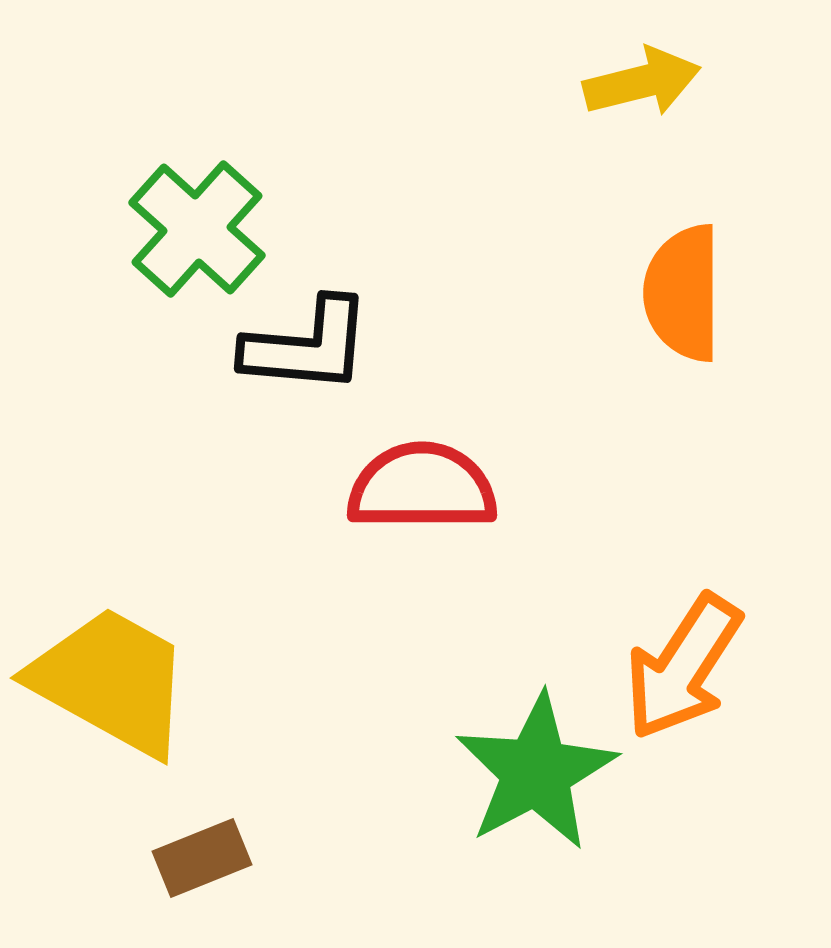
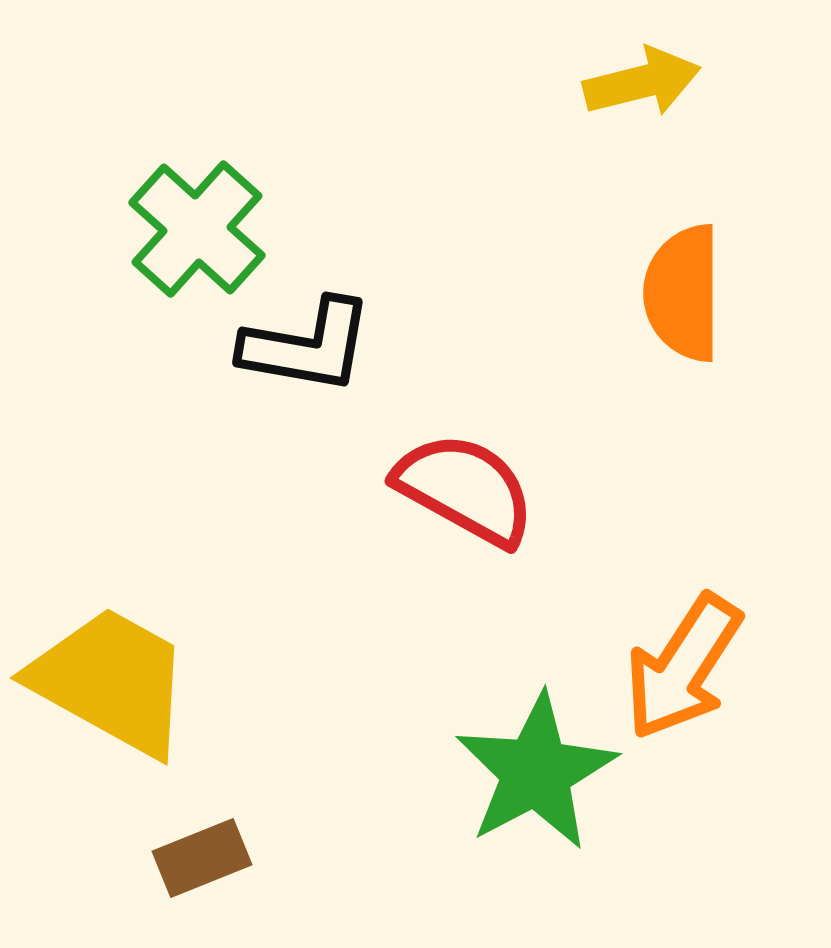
black L-shape: rotated 5 degrees clockwise
red semicircle: moved 43 px right, 2 px down; rotated 29 degrees clockwise
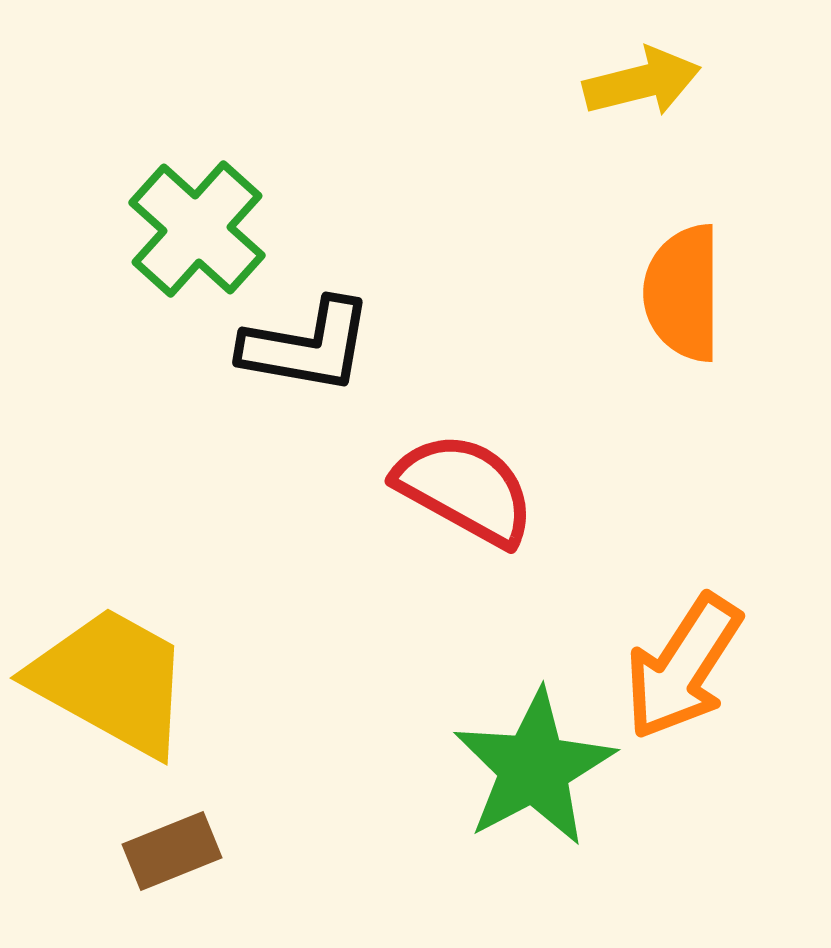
green star: moved 2 px left, 4 px up
brown rectangle: moved 30 px left, 7 px up
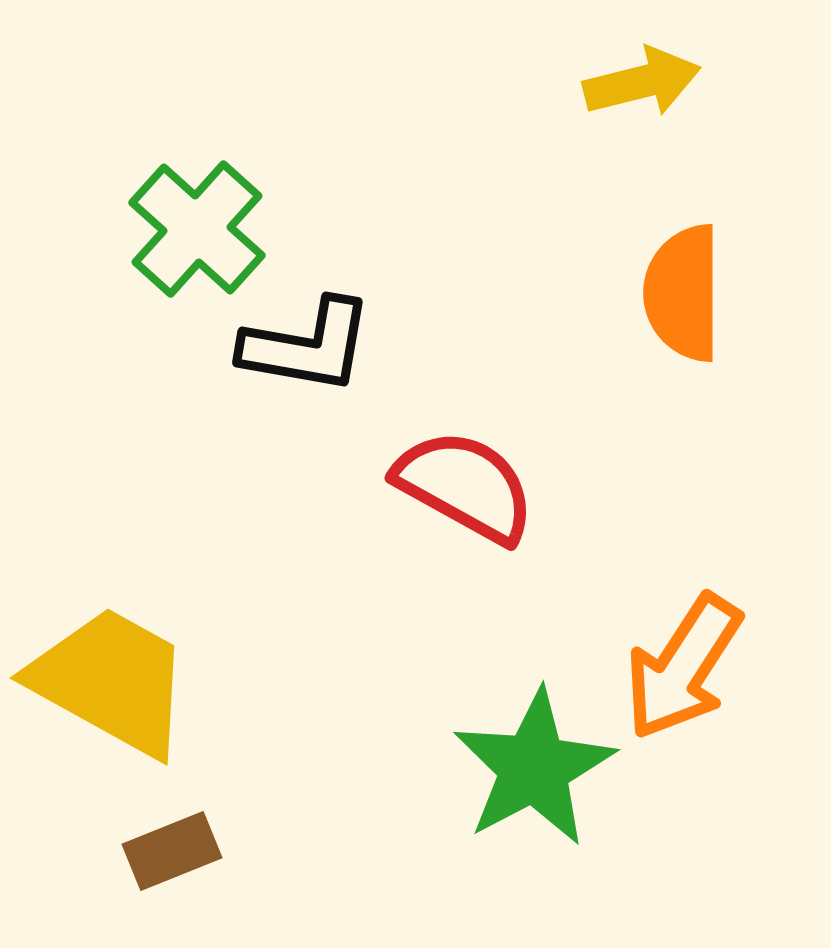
red semicircle: moved 3 px up
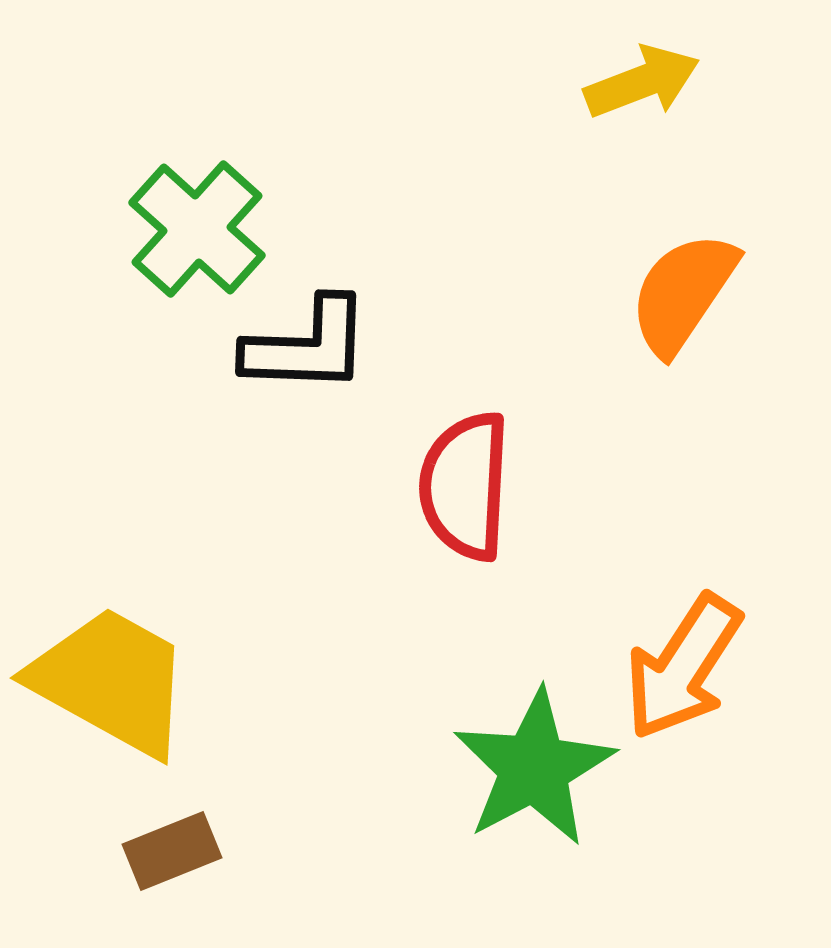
yellow arrow: rotated 7 degrees counterclockwise
orange semicircle: rotated 34 degrees clockwise
black L-shape: rotated 8 degrees counterclockwise
red semicircle: rotated 116 degrees counterclockwise
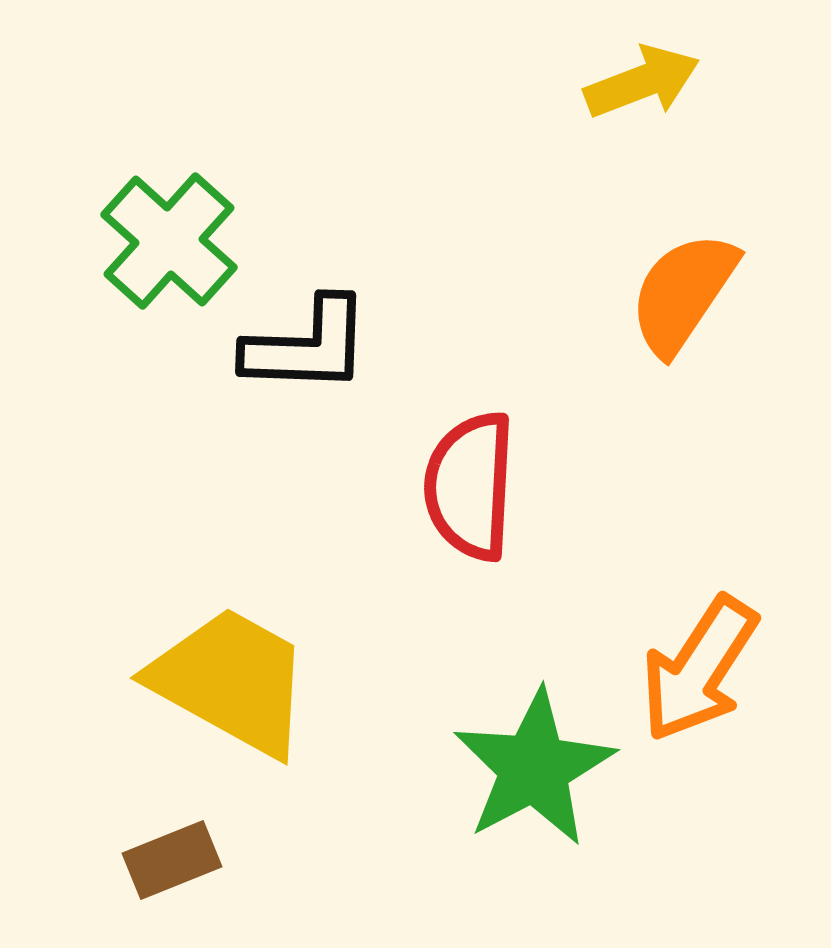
green cross: moved 28 px left, 12 px down
red semicircle: moved 5 px right
orange arrow: moved 16 px right, 2 px down
yellow trapezoid: moved 120 px right
brown rectangle: moved 9 px down
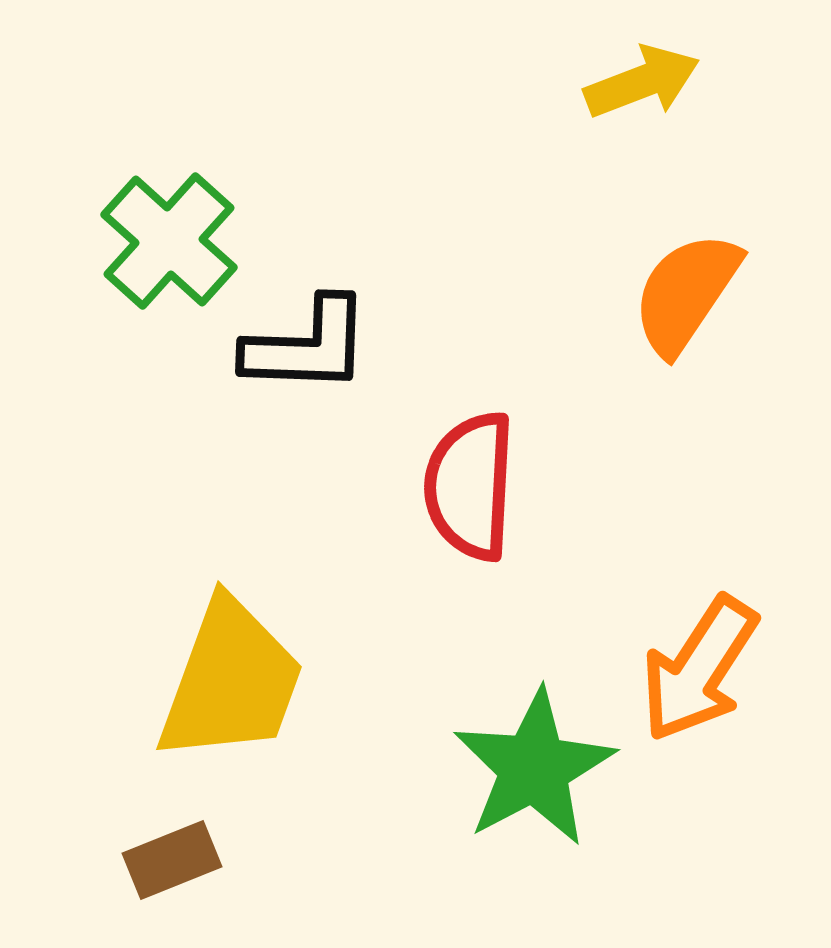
orange semicircle: moved 3 px right
yellow trapezoid: rotated 81 degrees clockwise
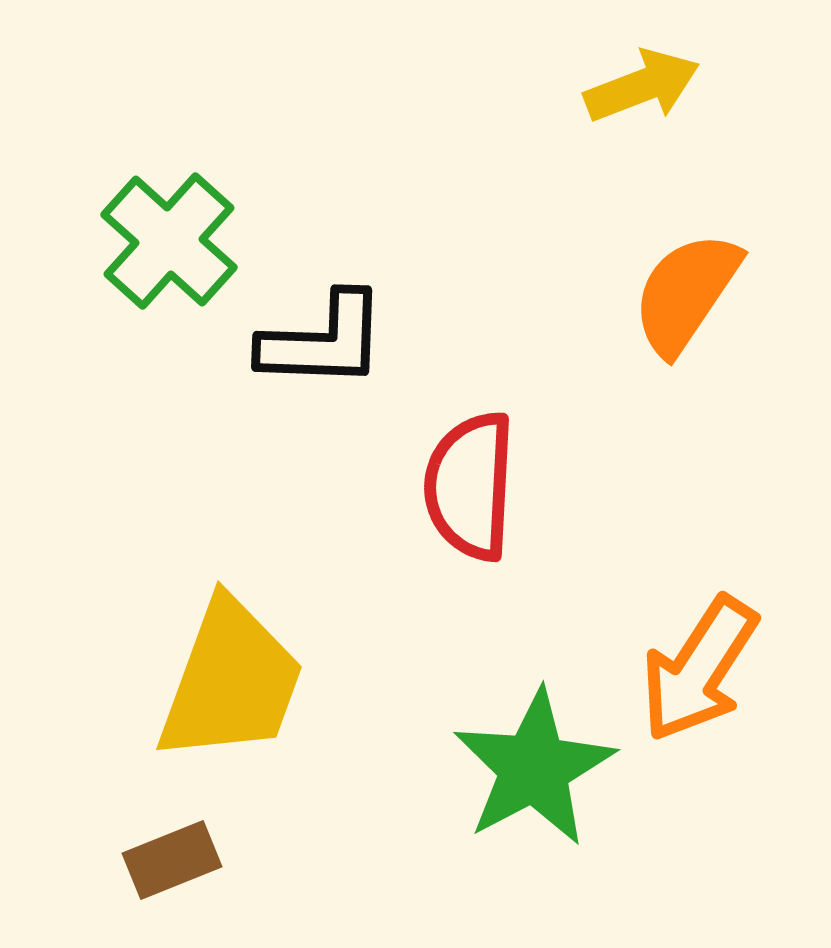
yellow arrow: moved 4 px down
black L-shape: moved 16 px right, 5 px up
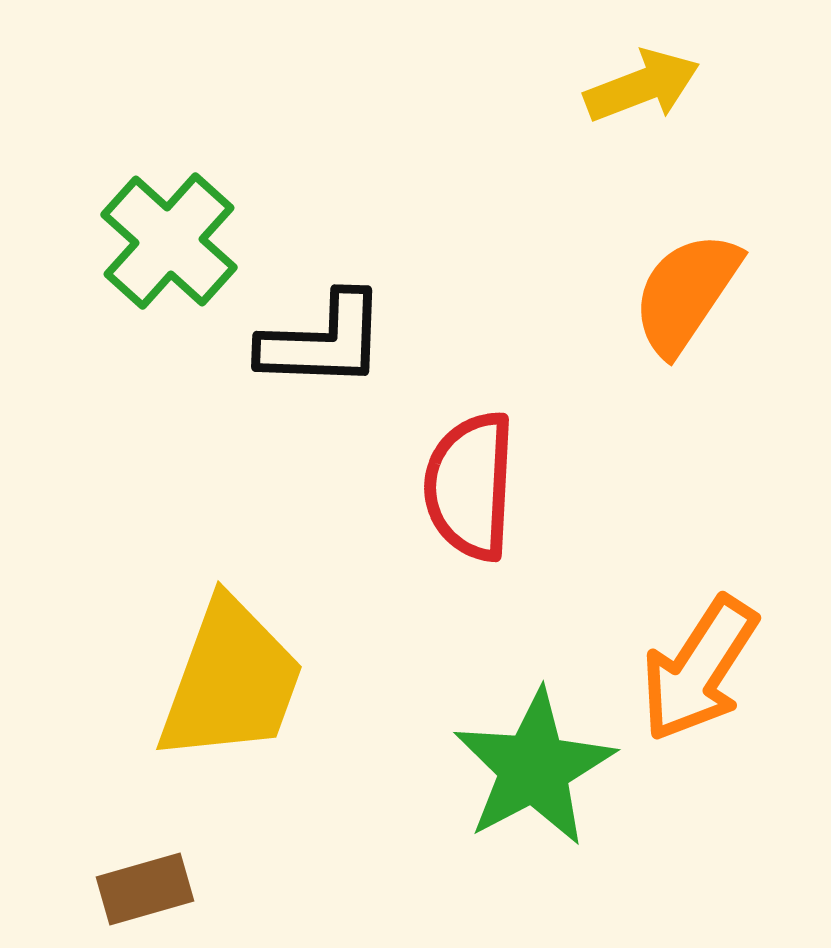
brown rectangle: moved 27 px left, 29 px down; rotated 6 degrees clockwise
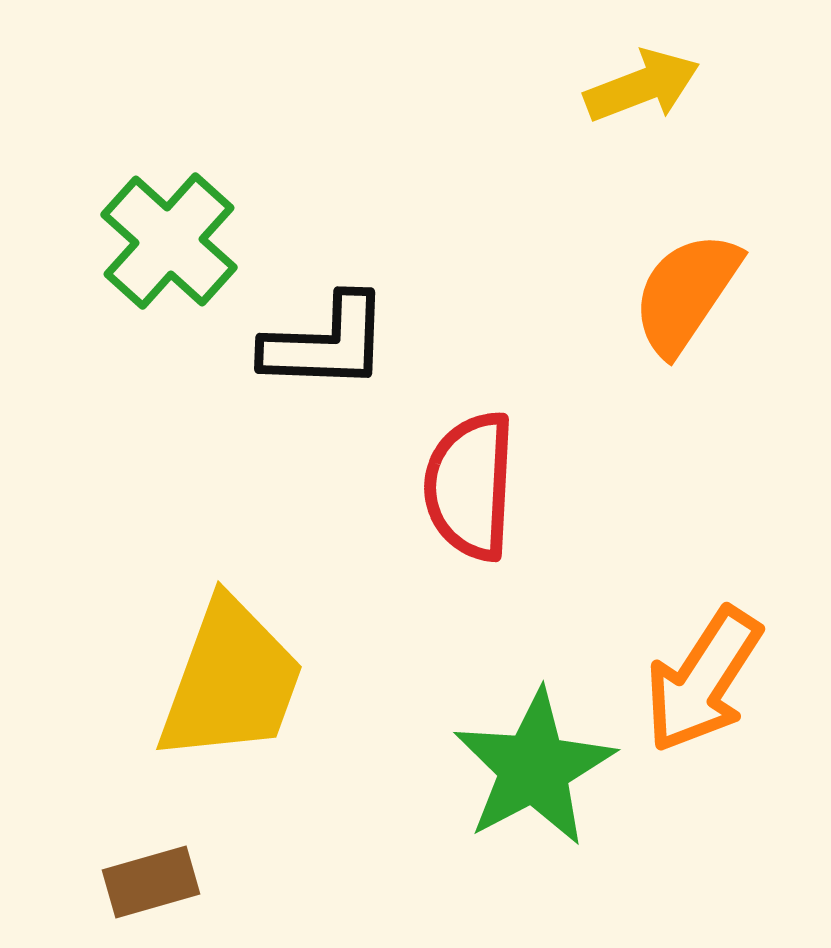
black L-shape: moved 3 px right, 2 px down
orange arrow: moved 4 px right, 11 px down
brown rectangle: moved 6 px right, 7 px up
